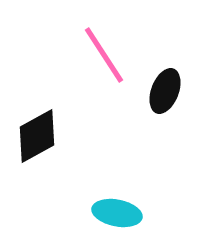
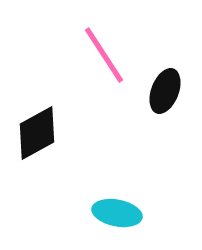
black diamond: moved 3 px up
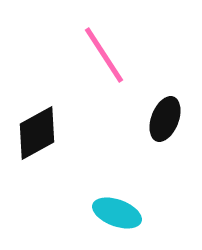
black ellipse: moved 28 px down
cyan ellipse: rotated 9 degrees clockwise
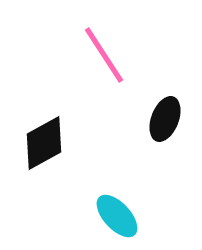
black diamond: moved 7 px right, 10 px down
cyan ellipse: moved 3 px down; rotated 27 degrees clockwise
